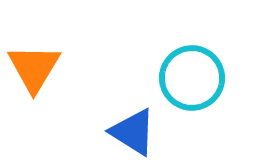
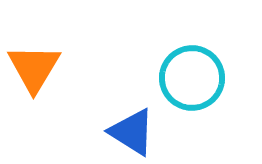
blue triangle: moved 1 px left
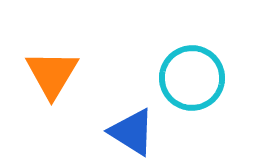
orange triangle: moved 18 px right, 6 px down
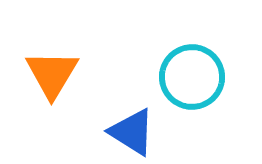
cyan circle: moved 1 px up
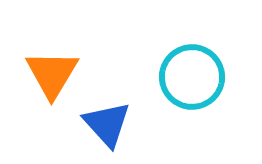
blue triangle: moved 25 px left, 8 px up; rotated 16 degrees clockwise
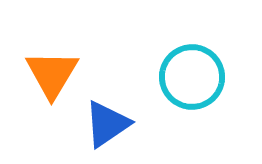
blue triangle: rotated 38 degrees clockwise
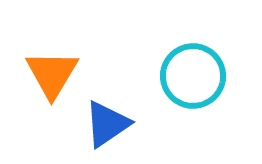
cyan circle: moved 1 px right, 1 px up
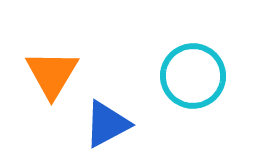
blue triangle: rotated 6 degrees clockwise
